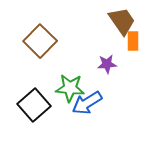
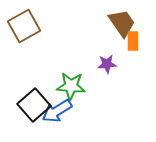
brown trapezoid: moved 2 px down
brown square: moved 16 px left, 15 px up; rotated 16 degrees clockwise
green star: moved 1 px right, 2 px up
blue arrow: moved 30 px left, 8 px down
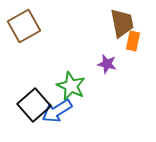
brown trapezoid: rotated 24 degrees clockwise
orange rectangle: rotated 12 degrees clockwise
purple star: rotated 18 degrees clockwise
green star: rotated 20 degrees clockwise
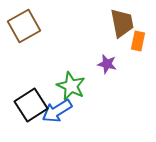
orange rectangle: moved 5 px right
black square: moved 3 px left; rotated 8 degrees clockwise
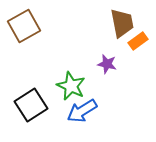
orange rectangle: rotated 42 degrees clockwise
blue arrow: moved 25 px right
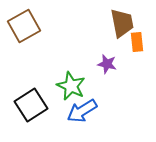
orange rectangle: moved 1 px left, 1 px down; rotated 60 degrees counterclockwise
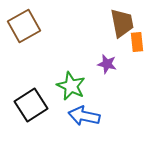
blue arrow: moved 2 px right, 5 px down; rotated 44 degrees clockwise
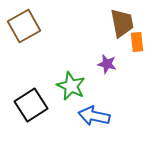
blue arrow: moved 10 px right
